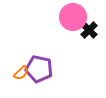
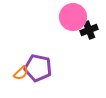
black cross: rotated 24 degrees clockwise
purple pentagon: moved 1 px left, 1 px up
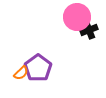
pink circle: moved 4 px right
purple pentagon: rotated 24 degrees clockwise
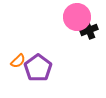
orange semicircle: moved 3 px left, 12 px up
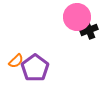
orange semicircle: moved 2 px left
purple pentagon: moved 3 px left
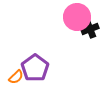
black cross: moved 1 px right, 1 px up
orange semicircle: moved 16 px down
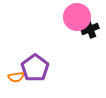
orange semicircle: rotated 35 degrees clockwise
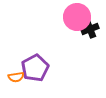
purple pentagon: rotated 8 degrees clockwise
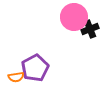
pink circle: moved 3 px left
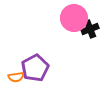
pink circle: moved 1 px down
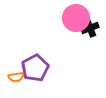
pink circle: moved 2 px right
black cross: moved 1 px up
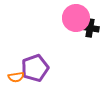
black cross: rotated 30 degrees clockwise
purple pentagon: rotated 8 degrees clockwise
